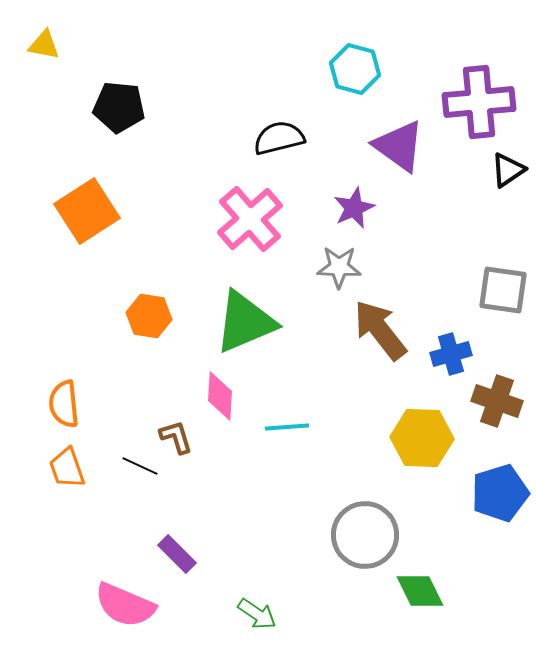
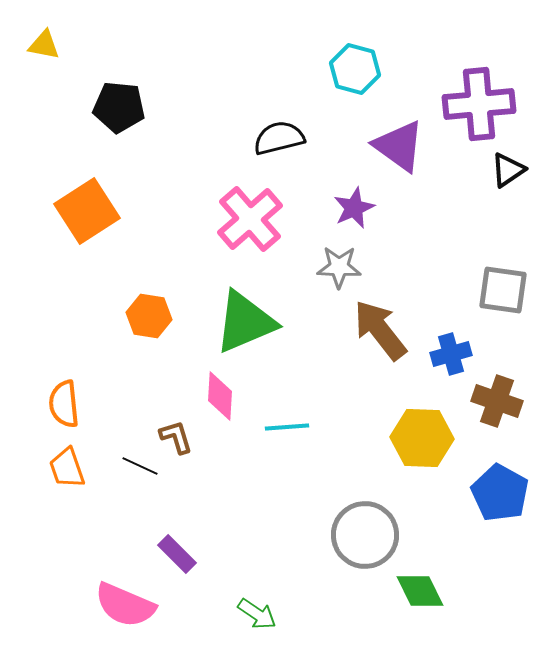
purple cross: moved 2 px down
blue pentagon: rotated 26 degrees counterclockwise
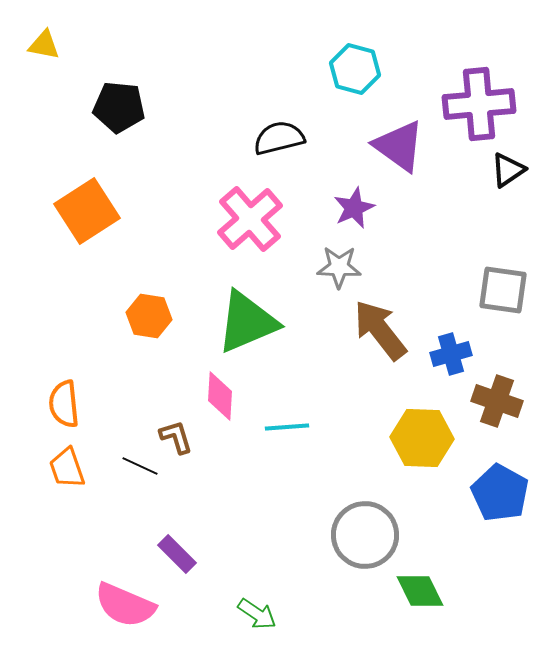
green triangle: moved 2 px right
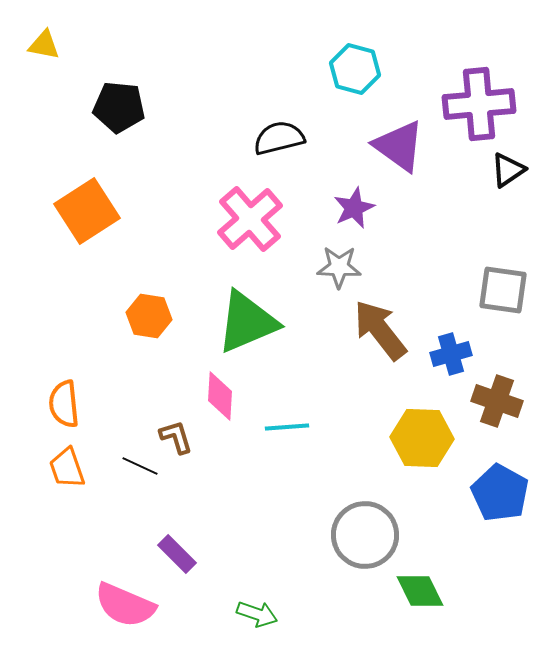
green arrow: rotated 15 degrees counterclockwise
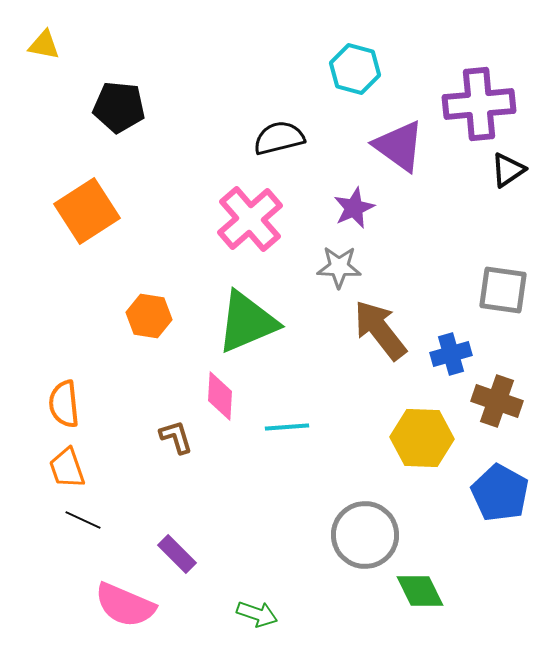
black line: moved 57 px left, 54 px down
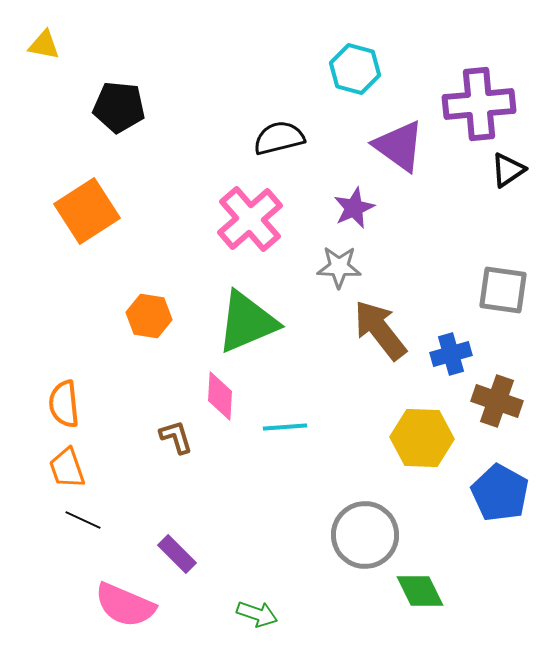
cyan line: moved 2 px left
